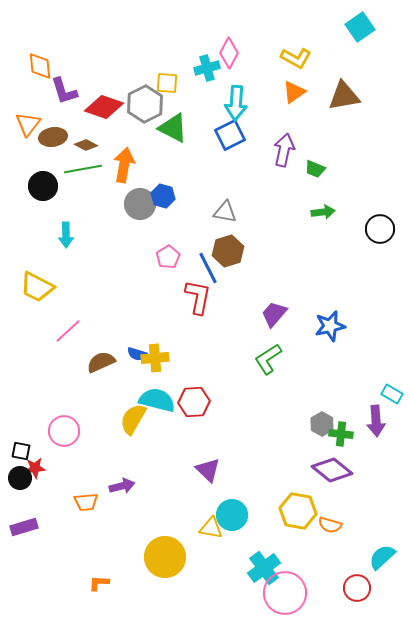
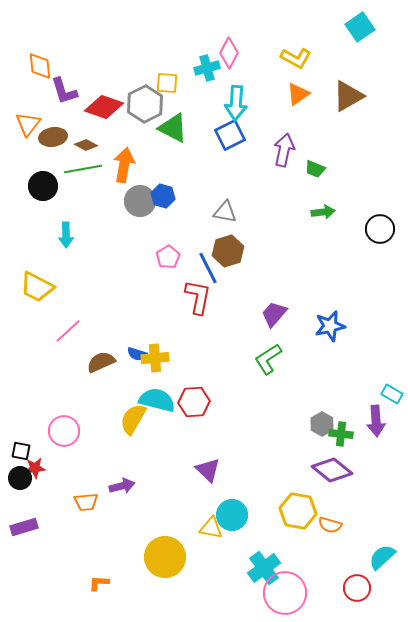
orange triangle at (294, 92): moved 4 px right, 2 px down
brown triangle at (344, 96): moved 4 px right; rotated 20 degrees counterclockwise
gray circle at (140, 204): moved 3 px up
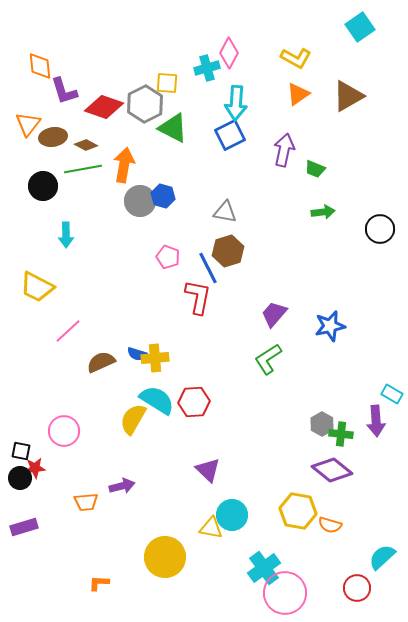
pink pentagon at (168, 257): rotated 20 degrees counterclockwise
cyan semicircle at (157, 400): rotated 18 degrees clockwise
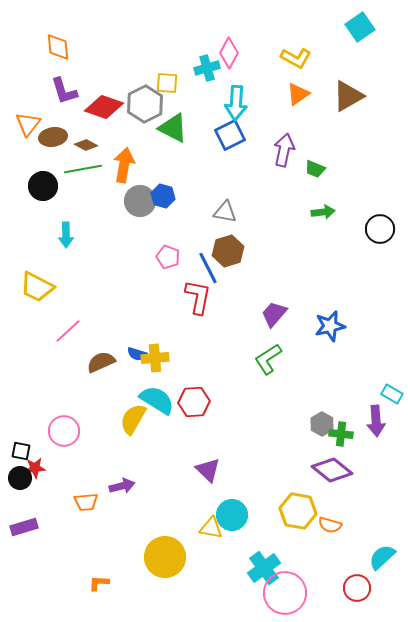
orange diamond at (40, 66): moved 18 px right, 19 px up
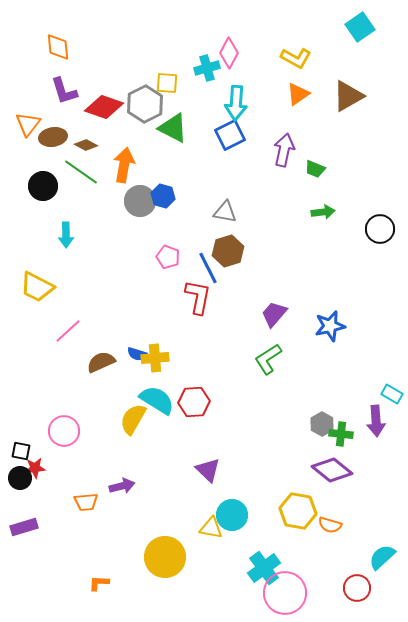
green line at (83, 169): moved 2 px left, 3 px down; rotated 45 degrees clockwise
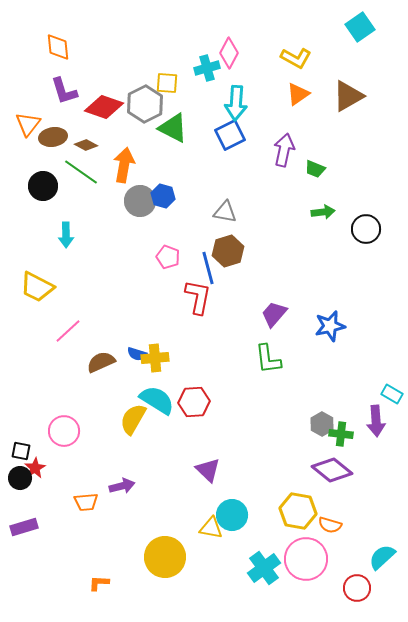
black circle at (380, 229): moved 14 px left
blue line at (208, 268): rotated 12 degrees clockwise
green L-shape at (268, 359): rotated 64 degrees counterclockwise
red star at (35, 468): rotated 25 degrees counterclockwise
pink circle at (285, 593): moved 21 px right, 34 px up
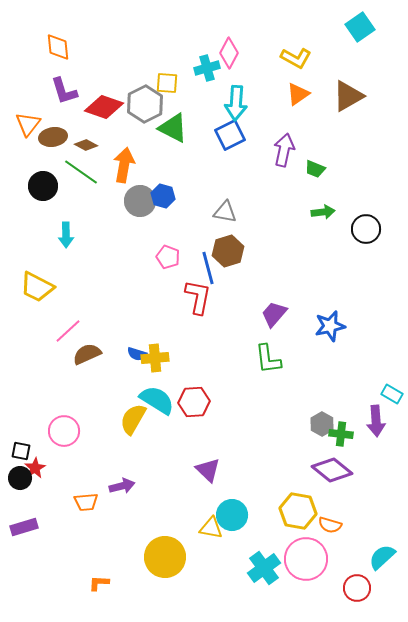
brown semicircle at (101, 362): moved 14 px left, 8 px up
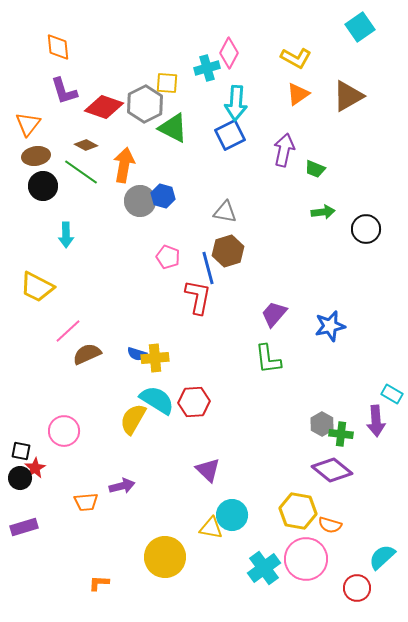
brown ellipse at (53, 137): moved 17 px left, 19 px down
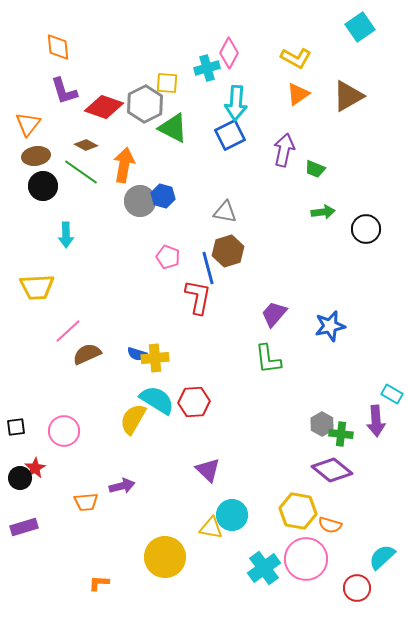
yellow trapezoid at (37, 287): rotated 30 degrees counterclockwise
black square at (21, 451): moved 5 px left, 24 px up; rotated 18 degrees counterclockwise
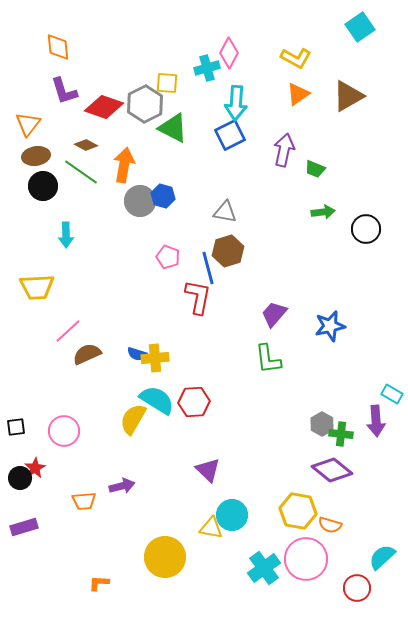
orange trapezoid at (86, 502): moved 2 px left, 1 px up
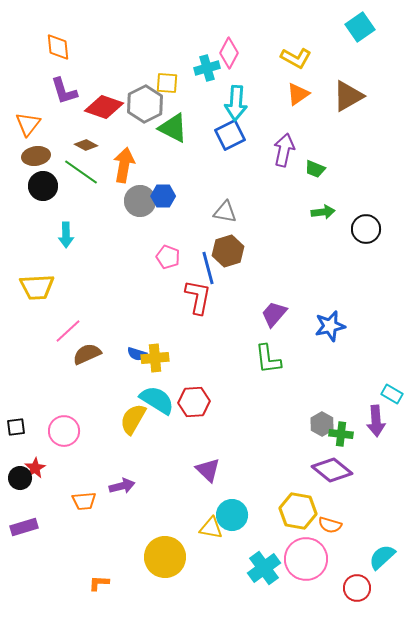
blue hexagon at (163, 196): rotated 15 degrees counterclockwise
